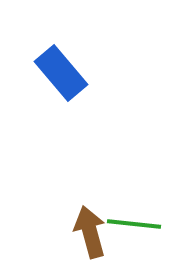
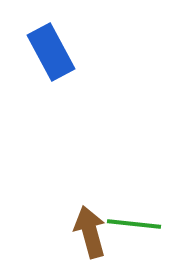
blue rectangle: moved 10 px left, 21 px up; rotated 12 degrees clockwise
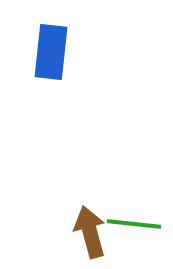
blue rectangle: rotated 34 degrees clockwise
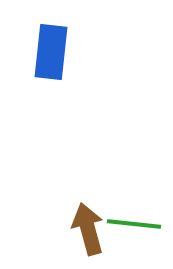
brown arrow: moved 2 px left, 3 px up
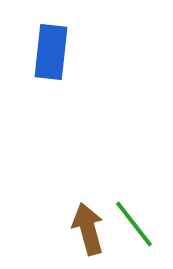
green line: rotated 46 degrees clockwise
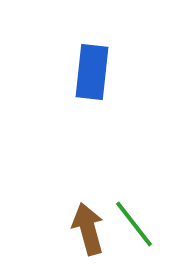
blue rectangle: moved 41 px right, 20 px down
